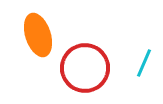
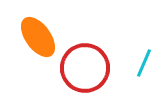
orange ellipse: moved 2 px down; rotated 18 degrees counterclockwise
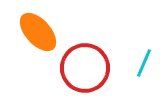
orange ellipse: moved 5 px up; rotated 6 degrees counterclockwise
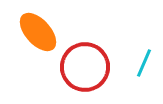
red circle: moved 1 px up
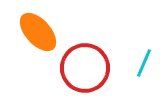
red circle: moved 1 px down
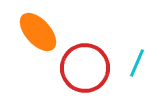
cyan line: moved 7 px left
